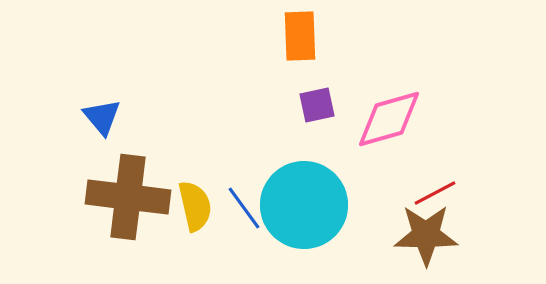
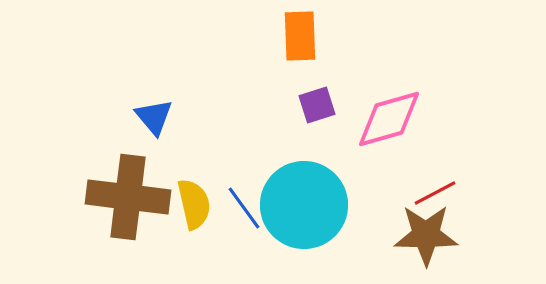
purple square: rotated 6 degrees counterclockwise
blue triangle: moved 52 px right
yellow semicircle: moved 1 px left, 2 px up
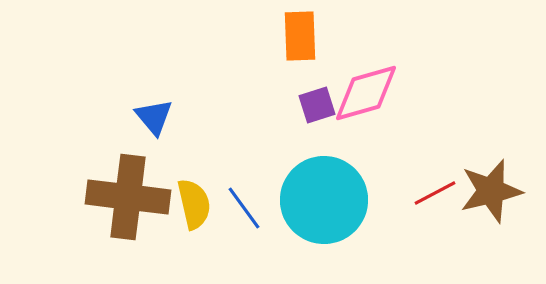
pink diamond: moved 23 px left, 26 px up
cyan circle: moved 20 px right, 5 px up
brown star: moved 65 px right, 44 px up; rotated 14 degrees counterclockwise
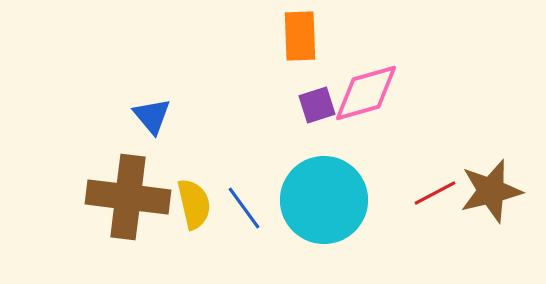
blue triangle: moved 2 px left, 1 px up
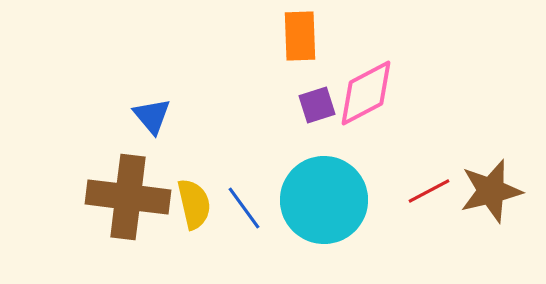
pink diamond: rotated 12 degrees counterclockwise
red line: moved 6 px left, 2 px up
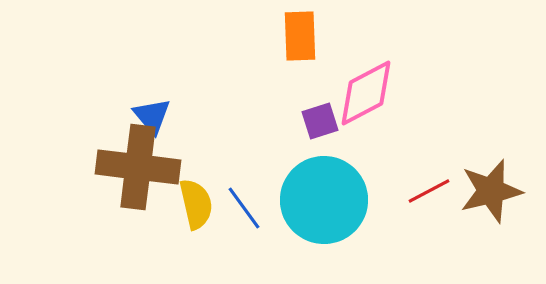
purple square: moved 3 px right, 16 px down
brown cross: moved 10 px right, 30 px up
yellow semicircle: moved 2 px right
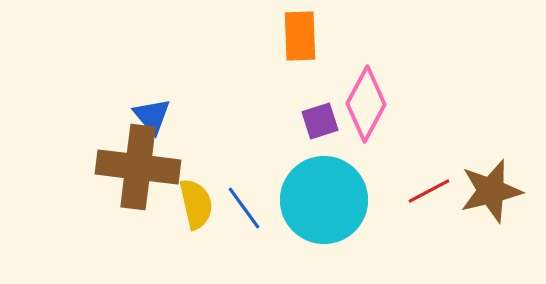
pink diamond: moved 11 px down; rotated 34 degrees counterclockwise
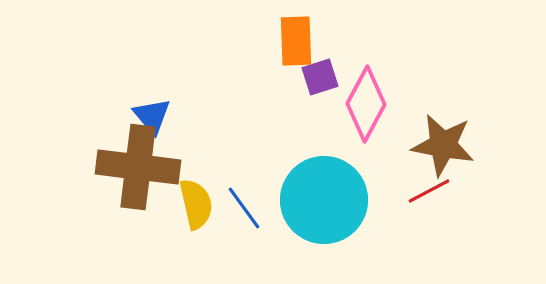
orange rectangle: moved 4 px left, 5 px down
purple square: moved 44 px up
brown star: moved 48 px left, 46 px up; rotated 24 degrees clockwise
